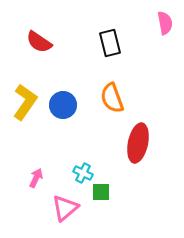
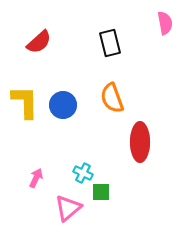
red semicircle: rotated 76 degrees counterclockwise
yellow L-shape: rotated 36 degrees counterclockwise
red ellipse: moved 2 px right, 1 px up; rotated 12 degrees counterclockwise
pink triangle: moved 3 px right
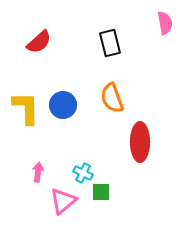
yellow L-shape: moved 1 px right, 6 px down
pink arrow: moved 2 px right, 6 px up; rotated 18 degrees counterclockwise
pink triangle: moved 5 px left, 7 px up
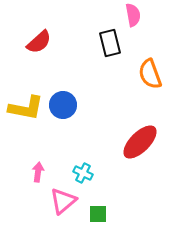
pink semicircle: moved 32 px left, 8 px up
orange semicircle: moved 38 px right, 24 px up
yellow L-shape: rotated 102 degrees clockwise
red ellipse: rotated 45 degrees clockwise
green square: moved 3 px left, 22 px down
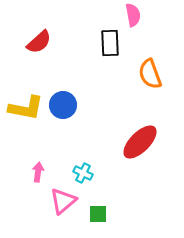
black rectangle: rotated 12 degrees clockwise
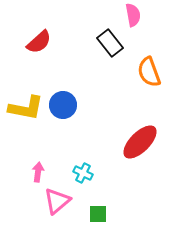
black rectangle: rotated 36 degrees counterclockwise
orange semicircle: moved 1 px left, 2 px up
pink triangle: moved 6 px left
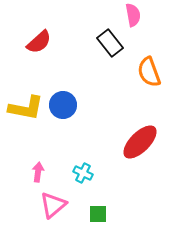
pink triangle: moved 4 px left, 4 px down
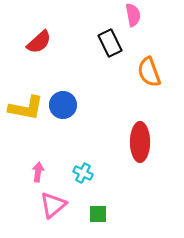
black rectangle: rotated 12 degrees clockwise
red ellipse: rotated 45 degrees counterclockwise
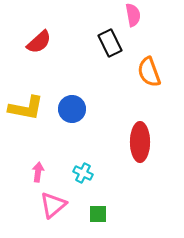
blue circle: moved 9 px right, 4 px down
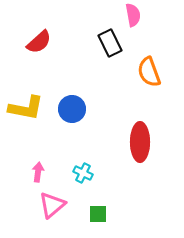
pink triangle: moved 1 px left
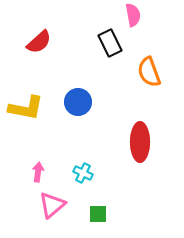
blue circle: moved 6 px right, 7 px up
